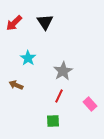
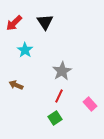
cyan star: moved 3 px left, 8 px up
gray star: moved 1 px left
green square: moved 2 px right, 3 px up; rotated 32 degrees counterclockwise
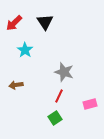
gray star: moved 2 px right, 1 px down; rotated 24 degrees counterclockwise
brown arrow: rotated 32 degrees counterclockwise
pink rectangle: rotated 64 degrees counterclockwise
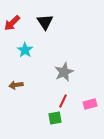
red arrow: moved 2 px left
gray star: rotated 30 degrees clockwise
red line: moved 4 px right, 5 px down
green square: rotated 24 degrees clockwise
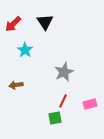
red arrow: moved 1 px right, 1 px down
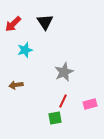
cyan star: rotated 21 degrees clockwise
